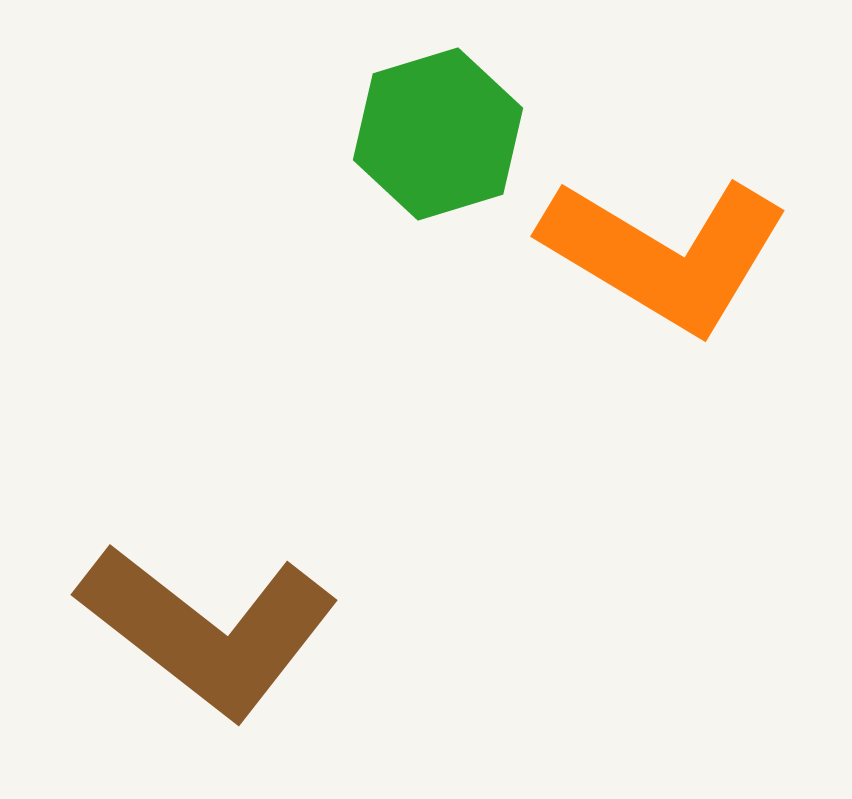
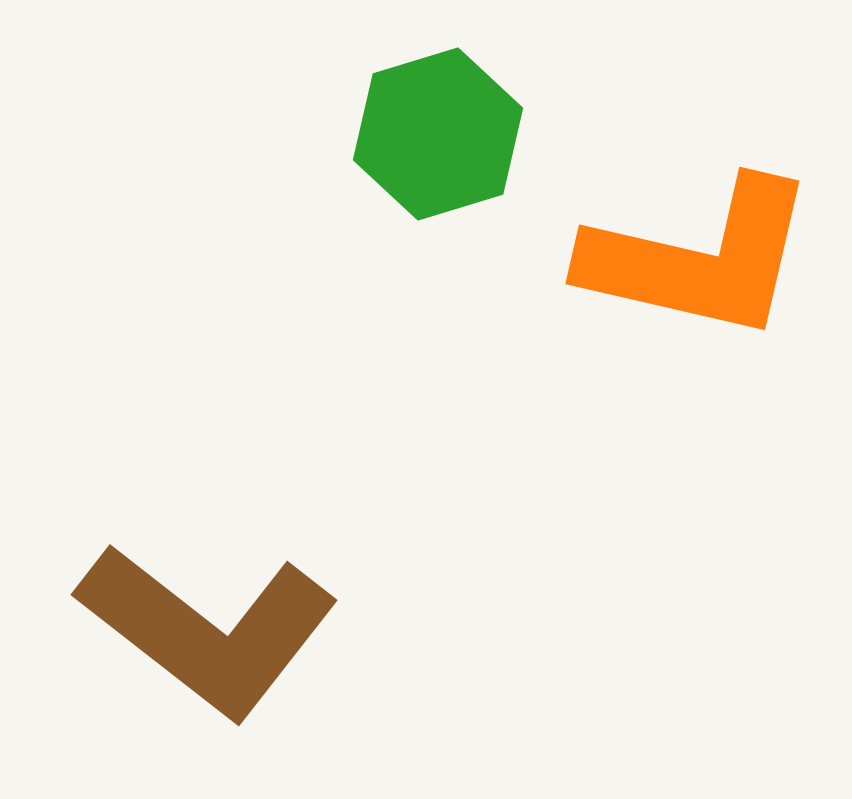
orange L-shape: moved 34 px right, 5 px down; rotated 18 degrees counterclockwise
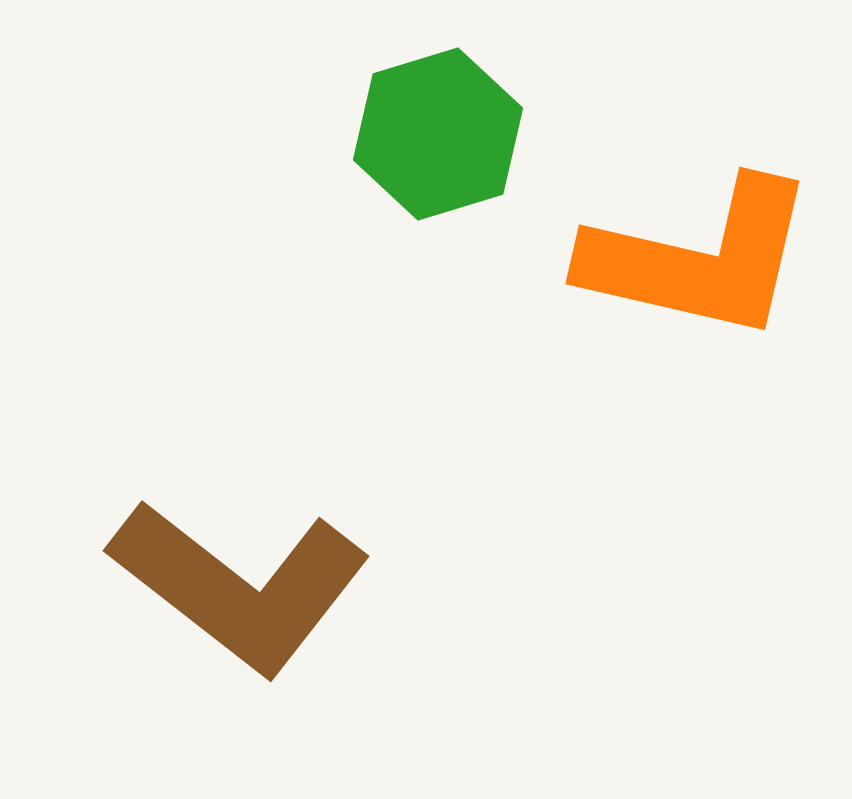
brown L-shape: moved 32 px right, 44 px up
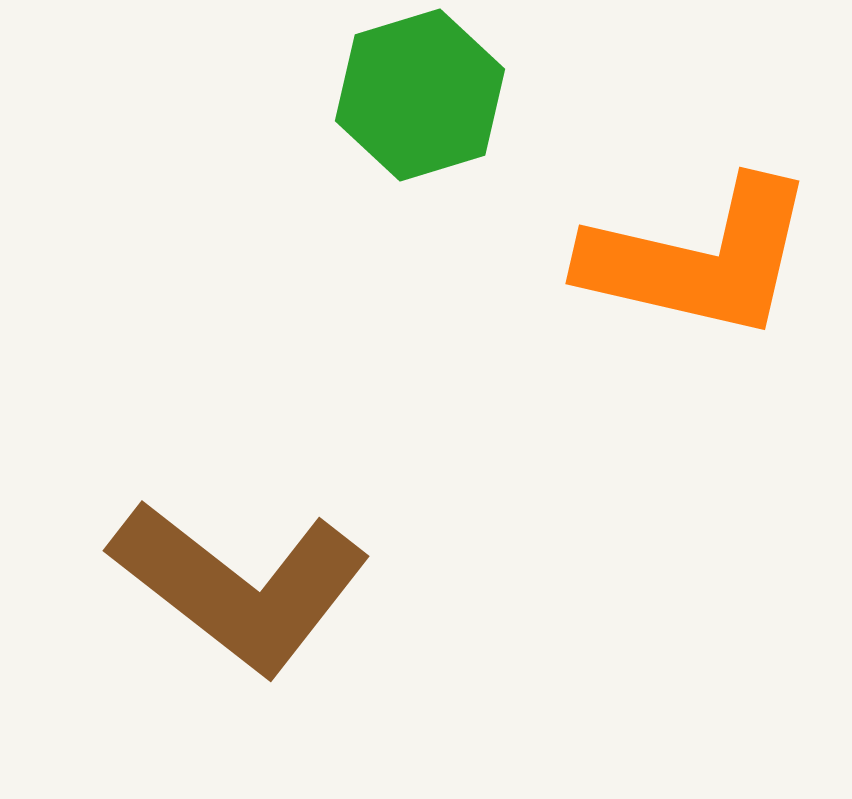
green hexagon: moved 18 px left, 39 px up
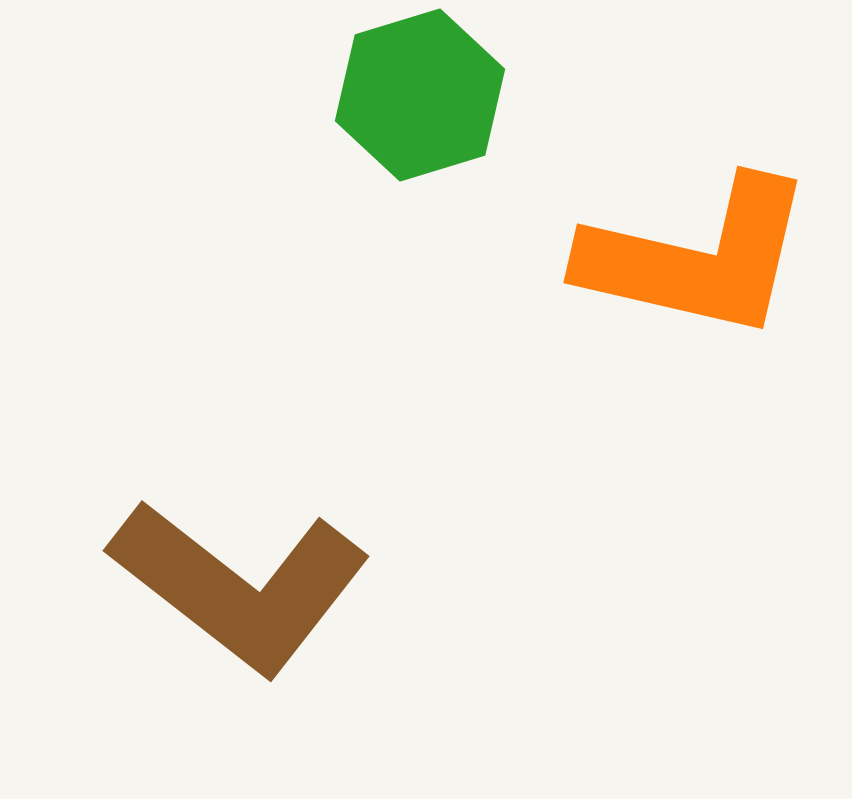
orange L-shape: moved 2 px left, 1 px up
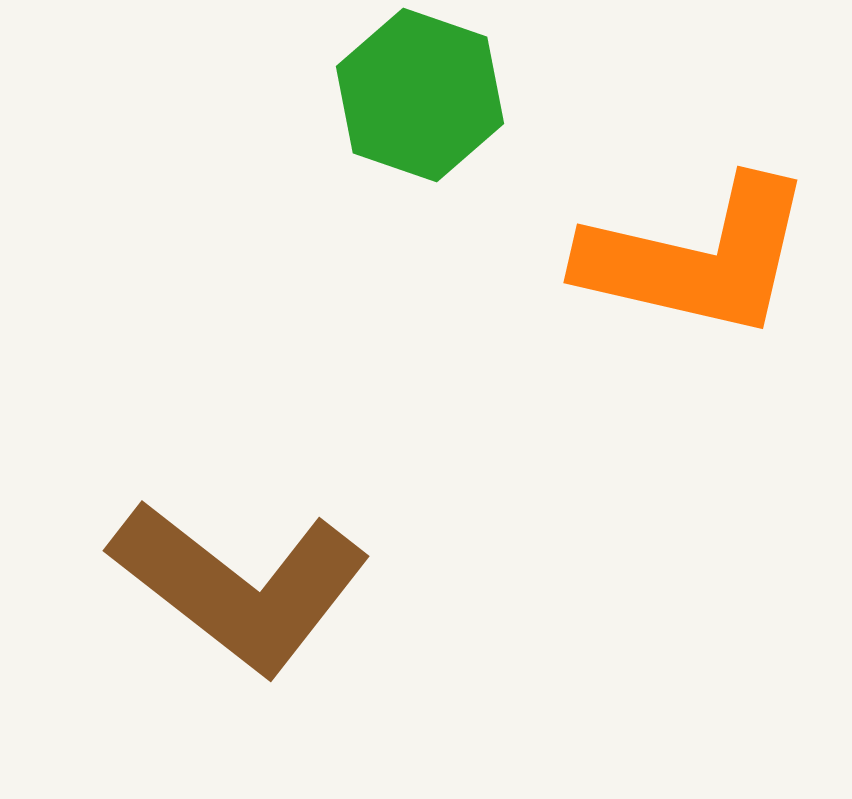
green hexagon: rotated 24 degrees counterclockwise
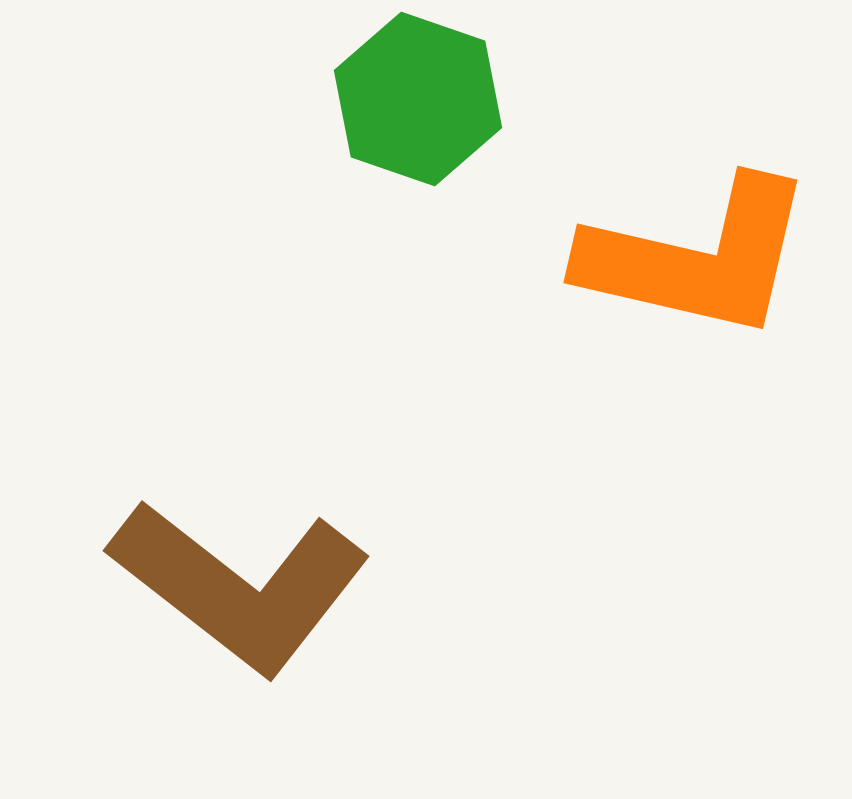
green hexagon: moved 2 px left, 4 px down
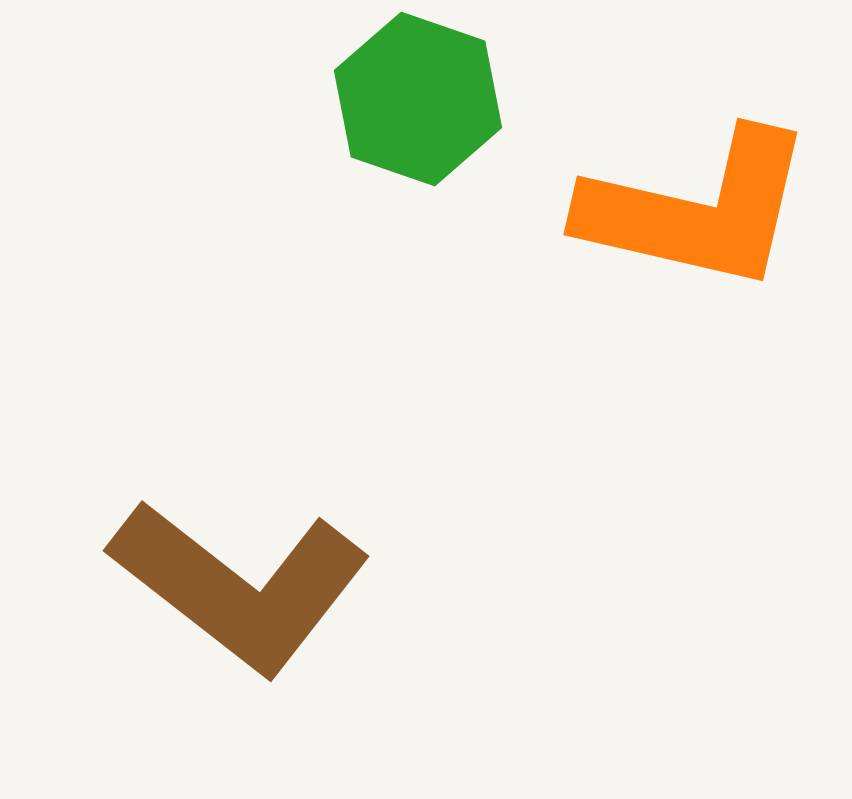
orange L-shape: moved 48 px up
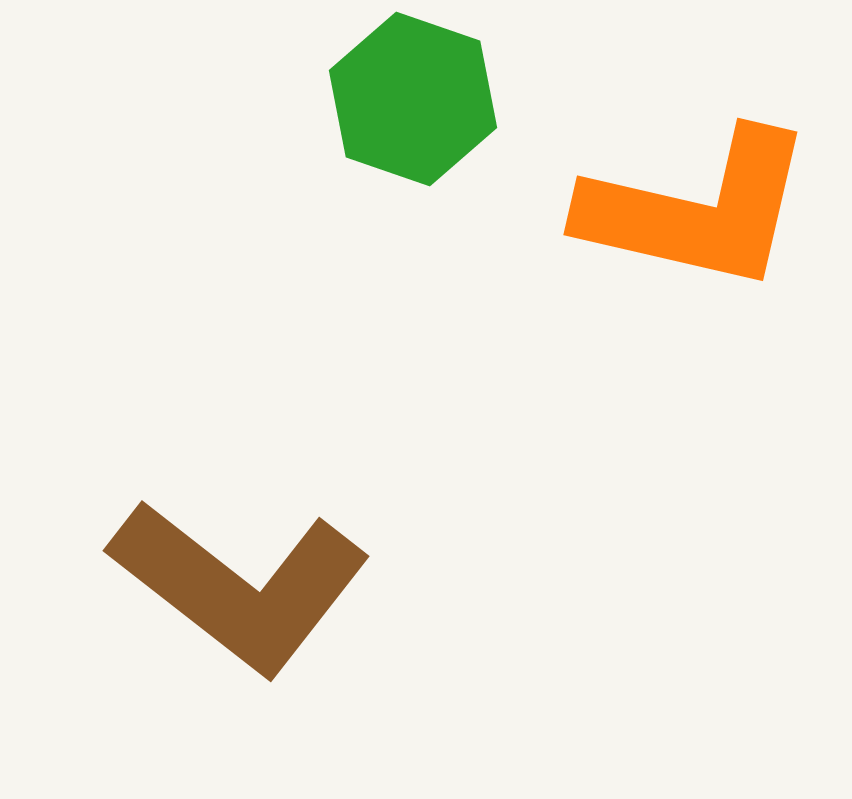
green hexagon: moved 5 px left
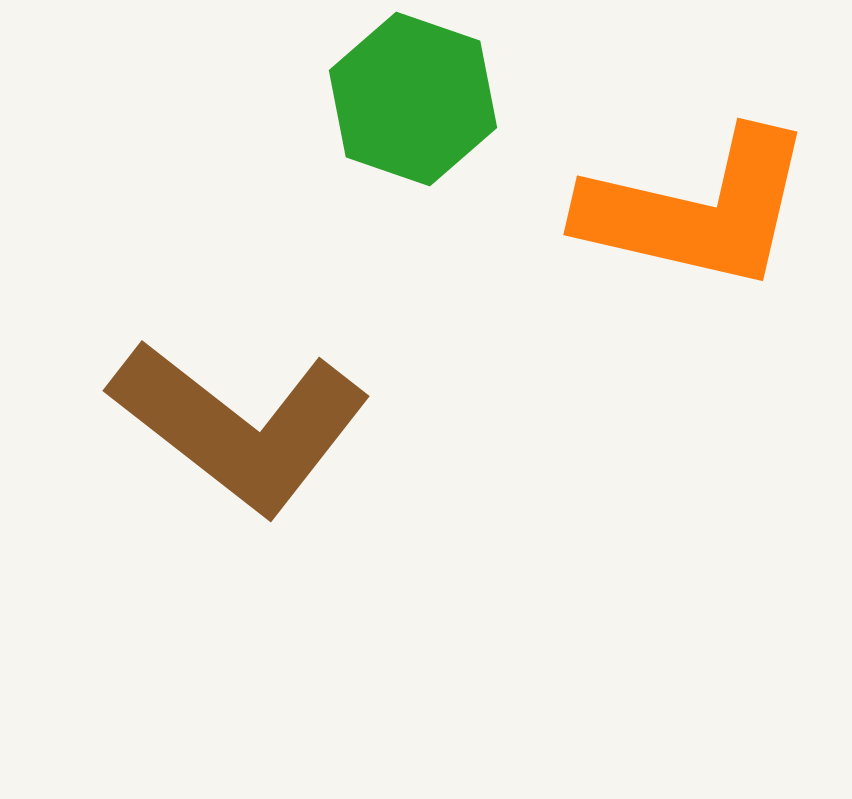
brown L-shape: moved 160 px up
